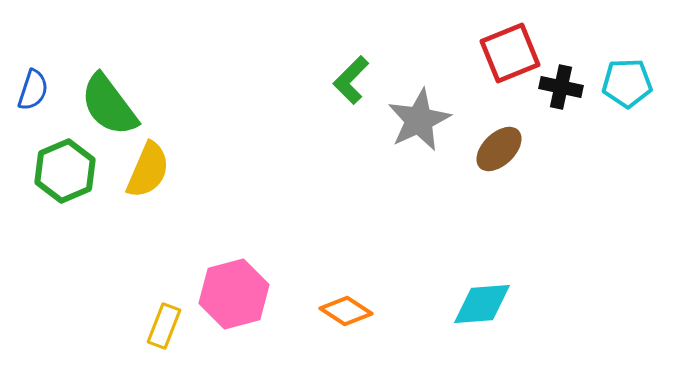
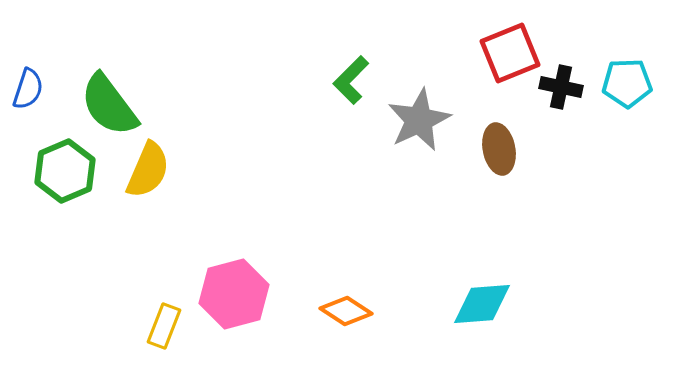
blue semicircle: moved 5 px left, 1 px up
brown ellipse: rotated 57 degrees counterclockwise
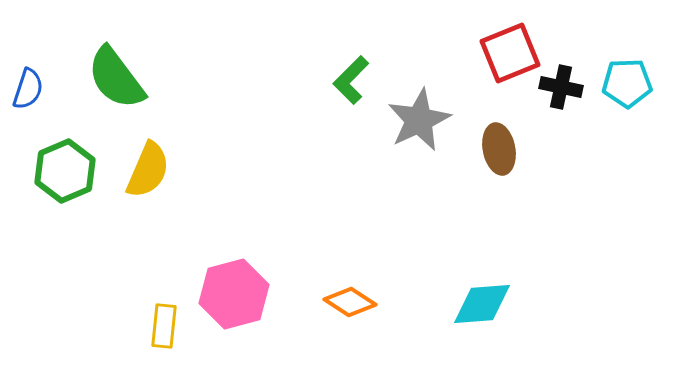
green semicircle: moved 7 px right, 27 px up
orange diamond: moved 4 px right, 9 px up
yellow rectangle: rotated 15 degrees counterclockwise
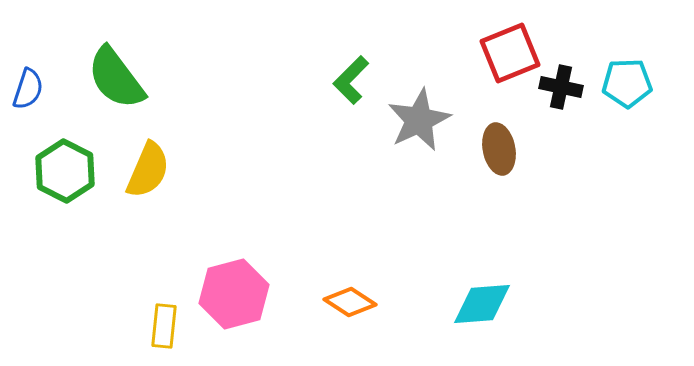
green hexagon: rotated 10 degrees counterclockwise
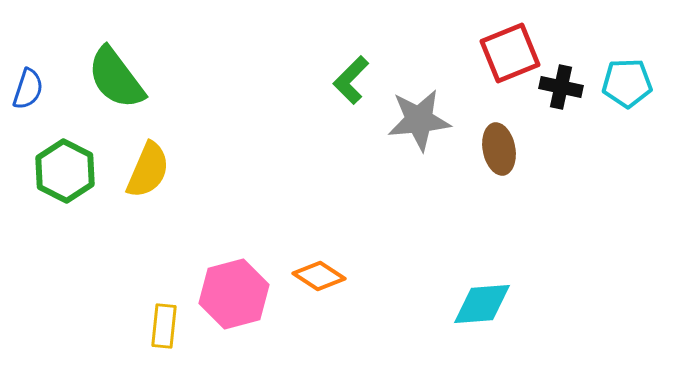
gray star: rotated 20 degrees clockwise
orange diamond: moved 31 px left, 26 px up
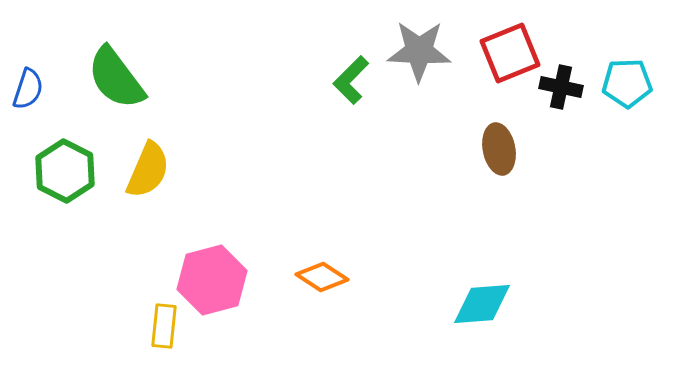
gray star: moved 69 px up; rotated 8 degrees clockwise
orange diamond: moved 3 px right, 1 px down
pink hexagon: moved 22 px left, 14 px up
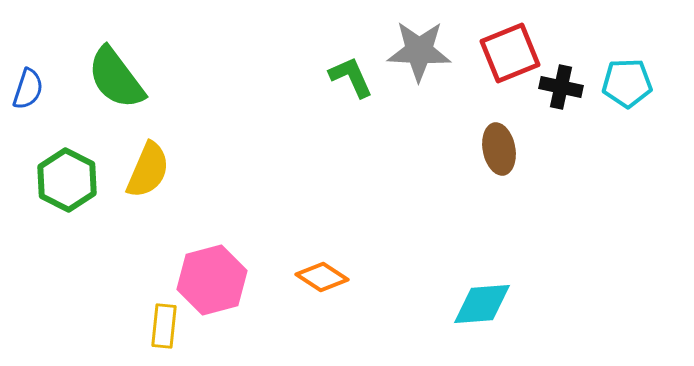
green L-shape: moved 3 px up; rotated 111 degrees clockwise
green hexagon: moved 2 px right, 9 px down
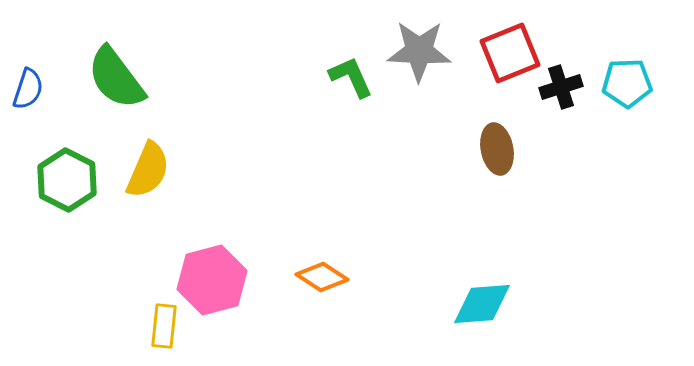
black cross: rotated 30 degrees counterclockwise
brown ellipse: moved 2 px left
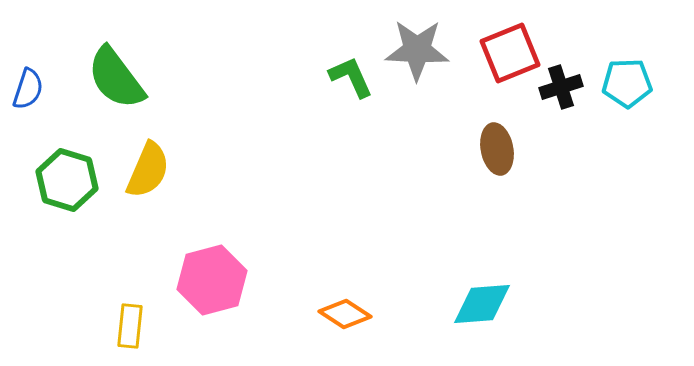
gray star: moved 2 px left, 1 px up
green hexagon: rotated 10 degrees counterclockwise
orange diamond: moved 23 px right, 37 px down
yellow rectangle: moved 34 px left
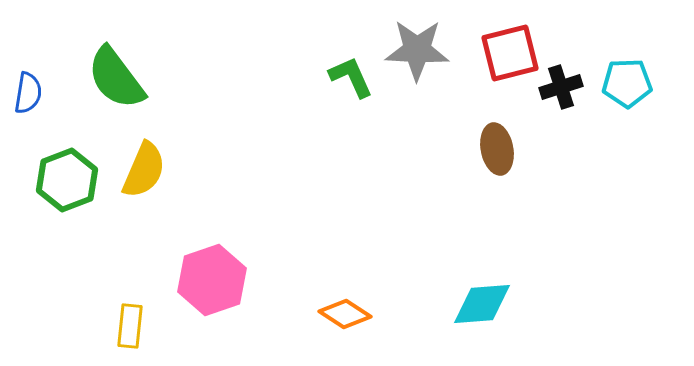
red square: rotated 8 degrees clockwise
blue semicircle: moved 4 px down; rotated 9 degrees counterclockwise
yellow semicircle: moved 4 px left
green hexagon: rotated 22 degrees clockwise
pink hexagon: rotated 4 degrees counterclockwise
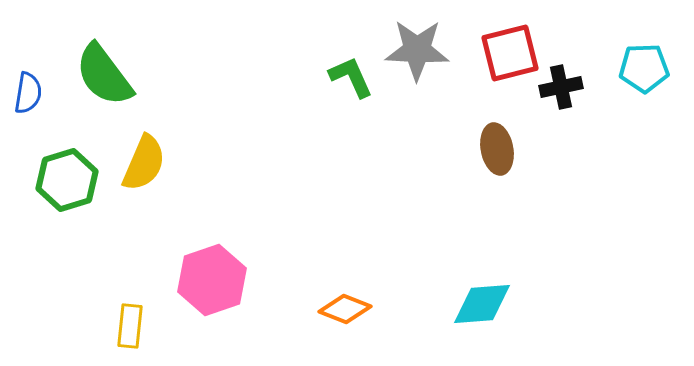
green semicircle: moved 12 px left, 3 px up
cyan pentagon: moved 17 px right, 15 px up
black cross: rotated 6 degrees clockwise
yellow semicircle: moved 7 px up
green hexagon: rotated 4 degrees clockwise
orange diamond: moved 5 px up; rotated 12 degrees counterclockwise
